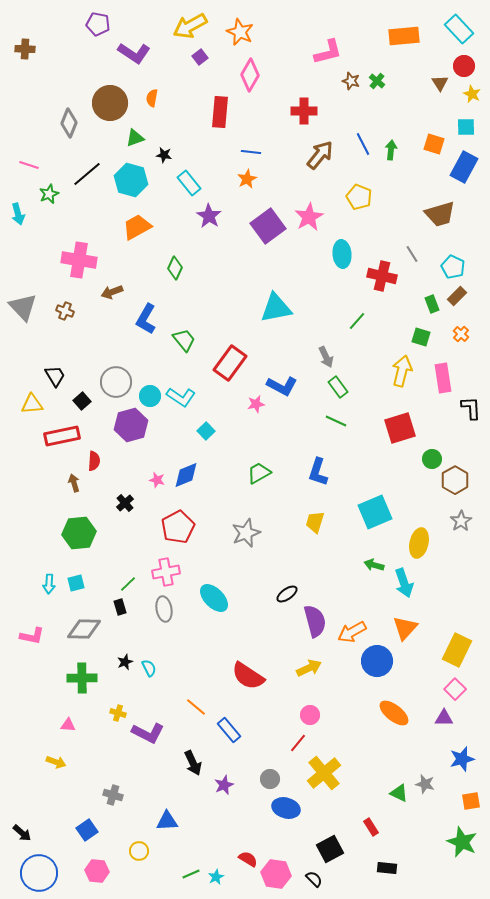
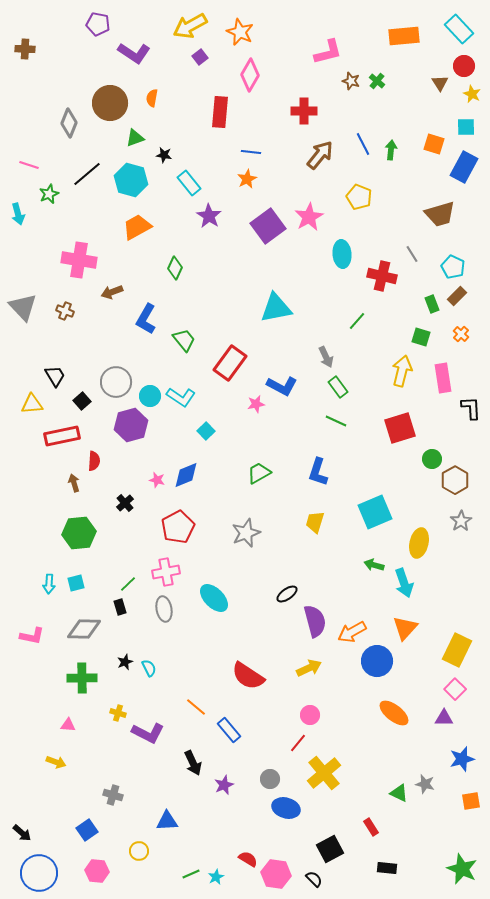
green star at (462, 842): moved 27 px down
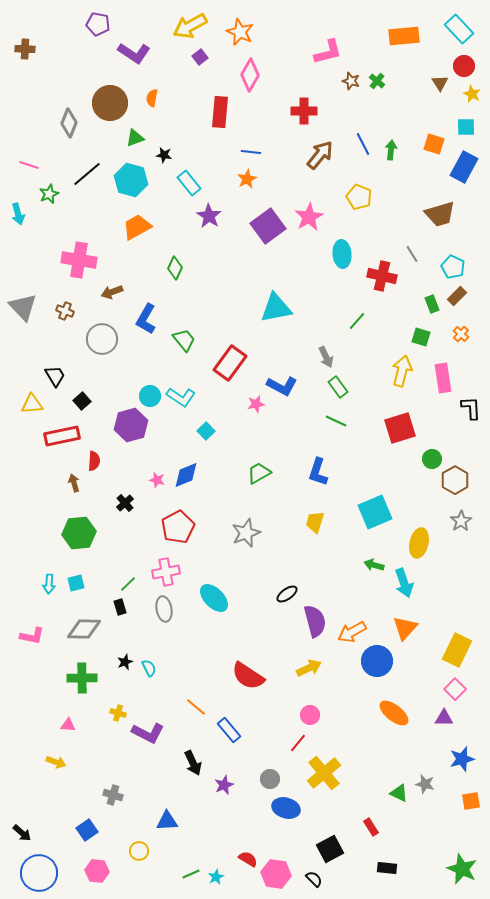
gray circle at (116, 382): moved 14 px left, 43 px up
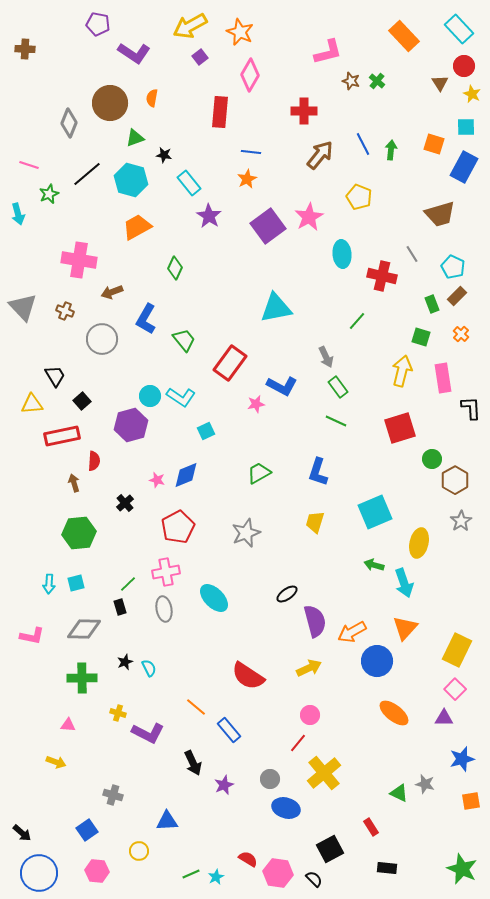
orange rectangle at (404, 36): rotated 52 degrees clockwise
cyan square at (206, 431): rotated 18 degrees clockwise
pink hexagon at (276, 874): moved 2 px right, 1 px up
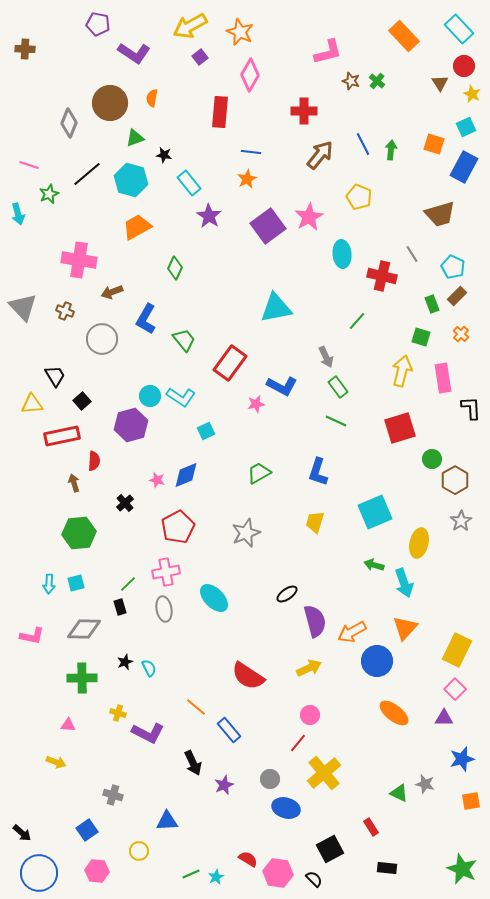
cyan square at (466, 127): rotated 24 degrees counterclockwise
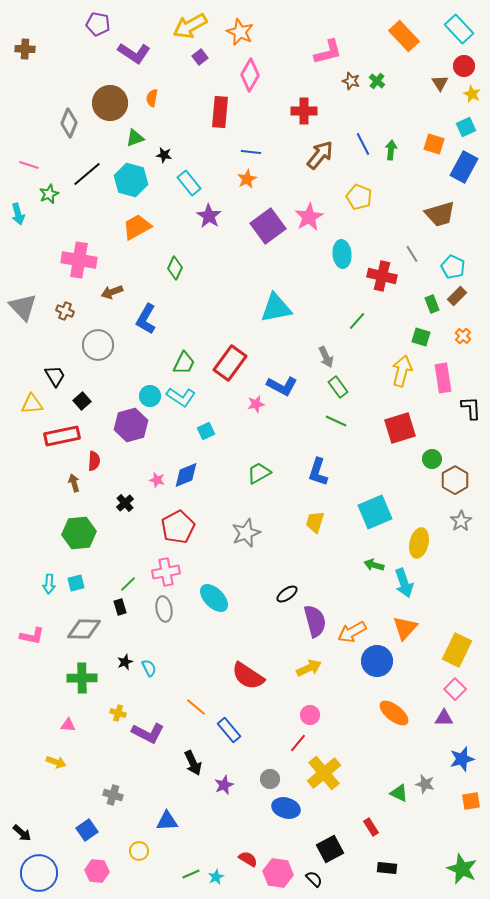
orange cross at (461, 334): moved 2 px right, 2 px down
gray circle at (102, 339): moved 4 px left, 6 px down
green trapezoid at (184, 340): moved 23 px down; rotated 65 degrees clockwise
